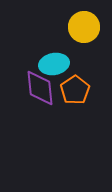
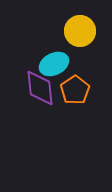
yellow circle: moved 4 px left, 4 px down
cyan ellipse: rotated 16 degrees counterclockwise
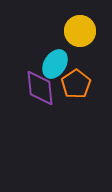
cyan ellipse: moved 1 px right; rotated 32 degrees counterclockwise
orange pentagon: moved 1 px right, 6 px up
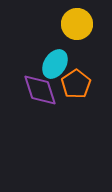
yellow circle: moved 3 px left, 7 px up
purple diamond: moved 2 px down; rotated 12 degrees counterclockwise
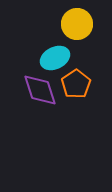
cyan ellipse: moved 6 px up; rotated 32 degrees clockwise
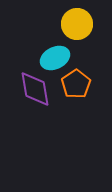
purple diamond: moved 5 px left, 1 px up; rotated 9 degrees clockwise
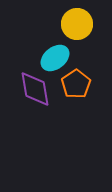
cyan ellipse: rotated 12 degrees counterclockwise
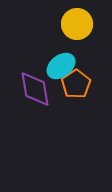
cyan ellipse: moved 6 px right, 8 px down
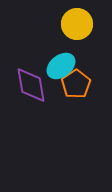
purple diamond: moved 4 px left, 4 px up
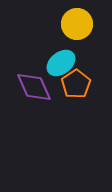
cyan ellipse: moved 3 px up
purple diamond: moved 3 px right, 2 px down; rotated 15 degrees counterclockwise
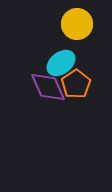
purple diamond: moved 14 px right
